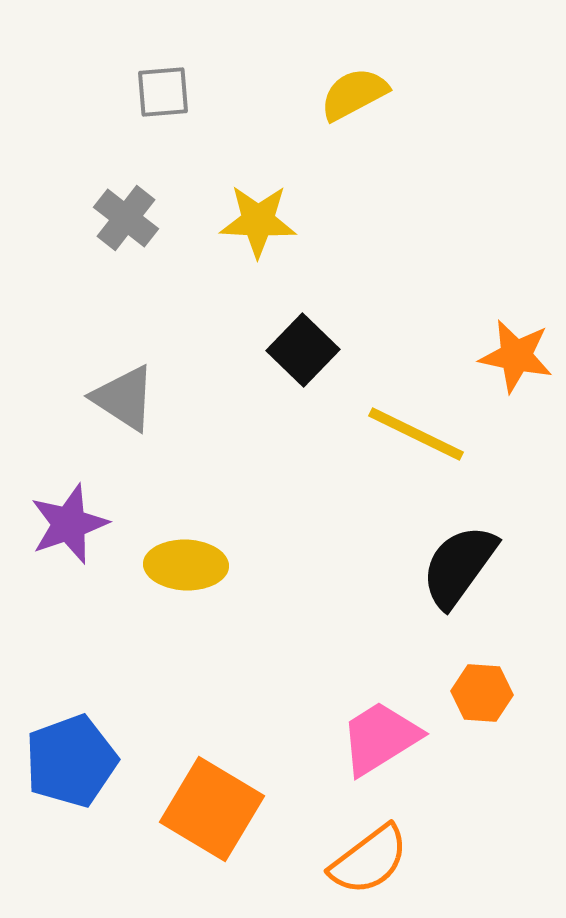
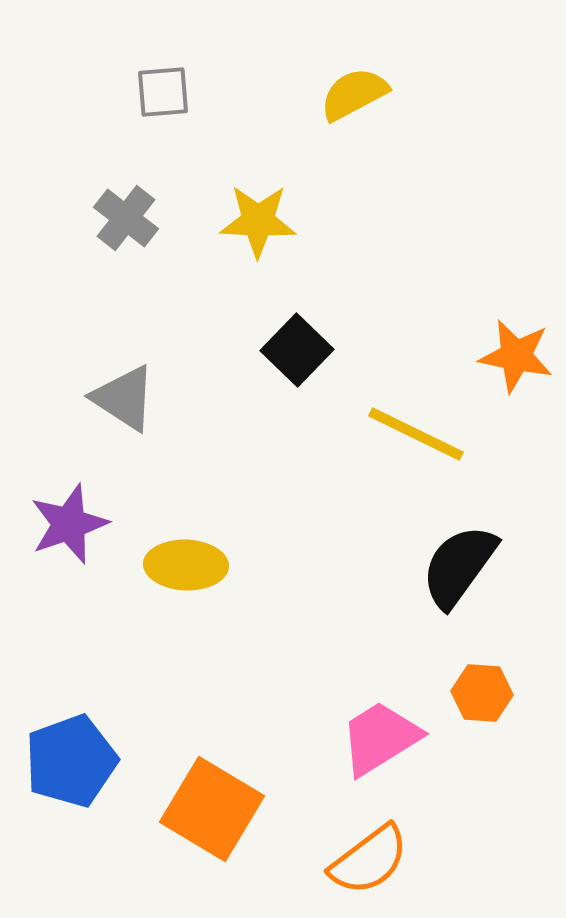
black square: moved 6 px left
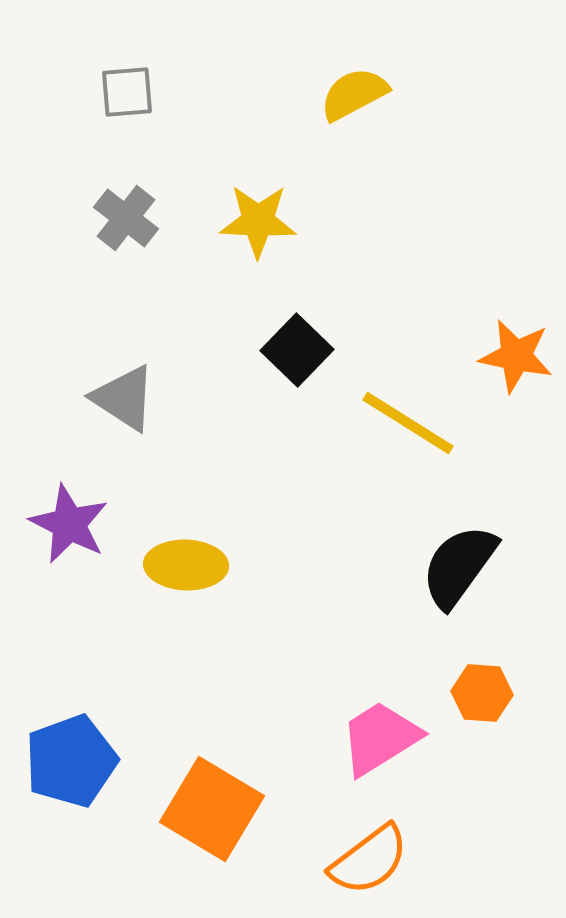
gray square: moved 36 px left
yellow line: moved 8 px left, 11 px up; rotated 6 degrees clockwise
purple star: rotated 26 degrees counterclockwise
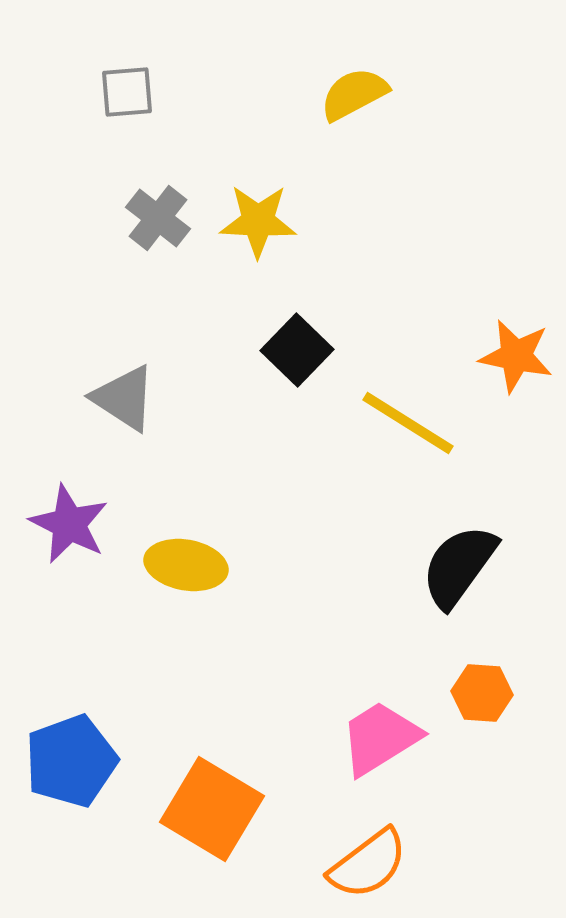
gray cross: moved 32 px right
yellow ellipse: rotated 8 degrees clockwise
orange semicircle: moved 1 px left, 4 px down
